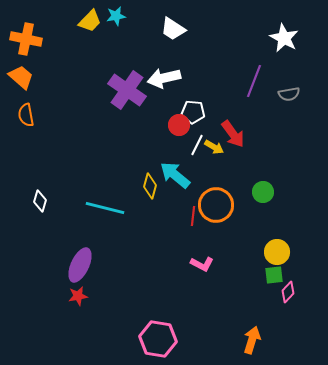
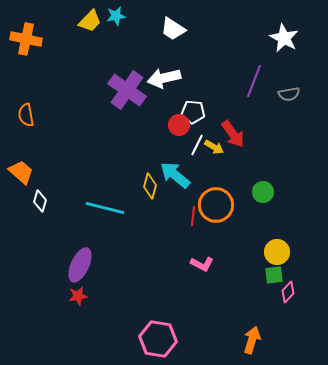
orange trapezoid: moved 95 px down
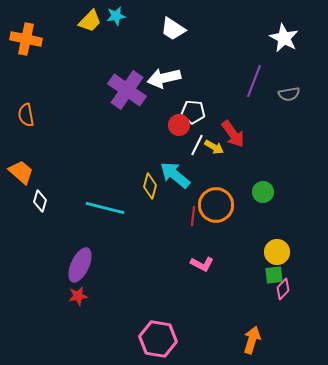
pink diamond: moved 5 px left, 3 px up
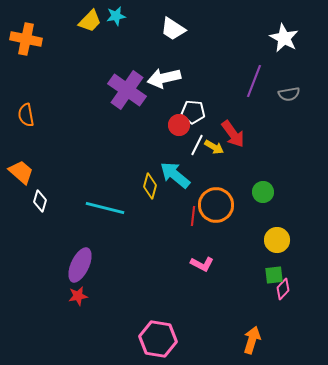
yellow circle: moved 12 px up
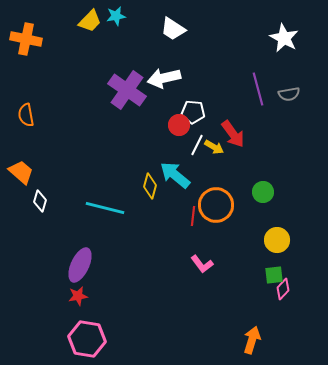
purple line: moved 4 px right, 8 px down; rotated 36 degrees counterclockwise
pink L-shape: rotated 25 degrees clockwise
pink hexagon: moved 71 px left
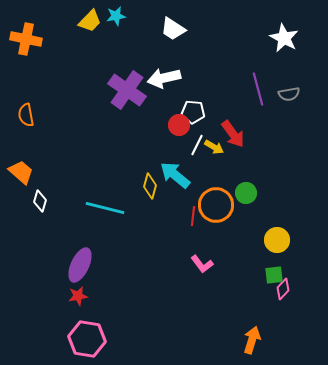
green circle: moved 17 px left, 1 px down
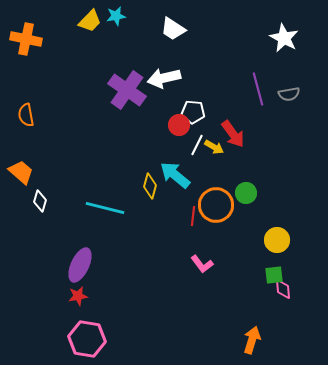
pink diamond: rotated 50 degrees counterclockwise
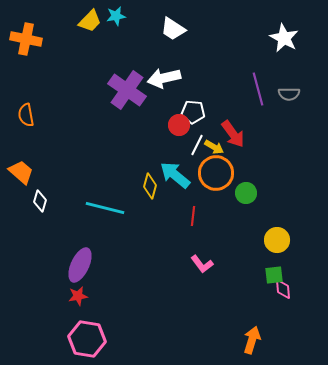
gray semicircle: rotated 10 degrees clockwise
orange circle: moved 32 px up
